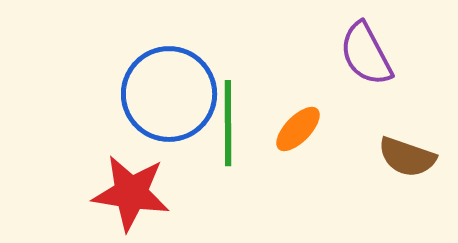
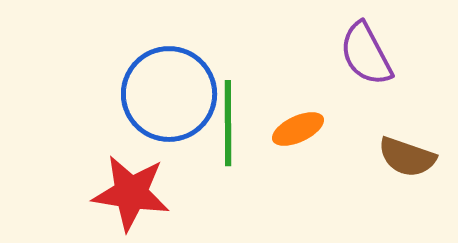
orange ellipse: rotated 21 degrees clockwise
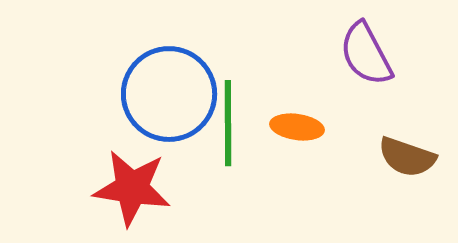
orange ellipse: moved 1 px left, 2 px up; rotated 33 degrees clockwise
red star: moved 1 px right, 5 px up
